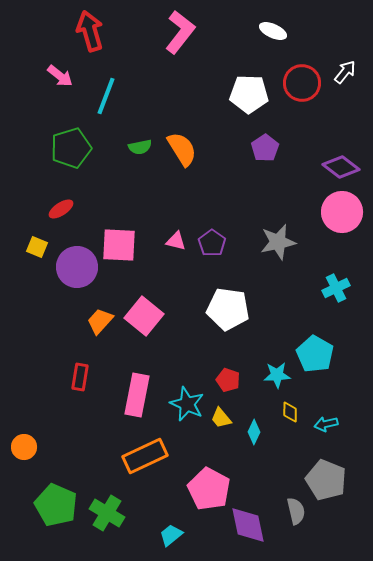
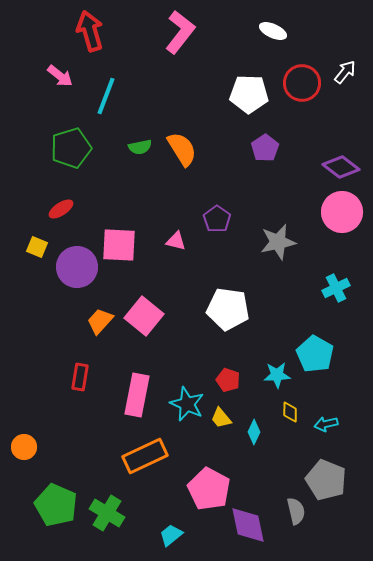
purple pentagon at (212, 243): moved 5 px right, 24 px up
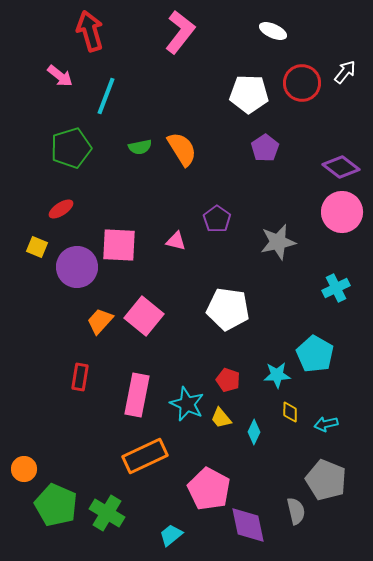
orange circle at (24, 447): moved 22 px down
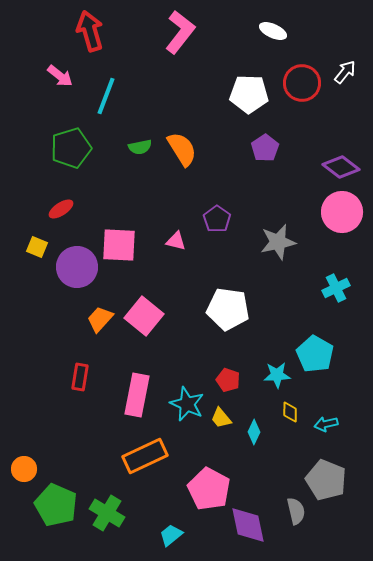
orange trapezoid at (100, 321): moved 2 px up
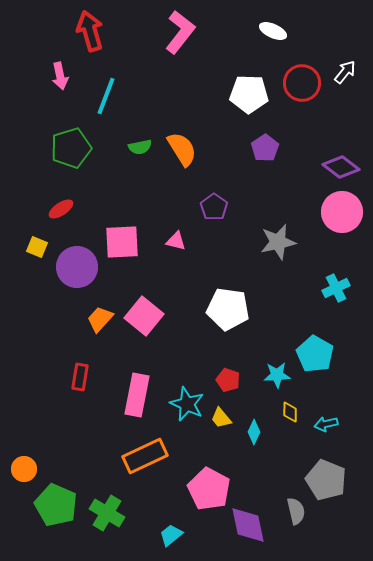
pink arrow at (60, 76): rotated 40 degrees clockwise
purple pentagon at (217, 219): moved 3 px left, 12 px up
pink square at (119, 245): moved 3 px right, 3 px up; rotated 6 degrees counterclockwise
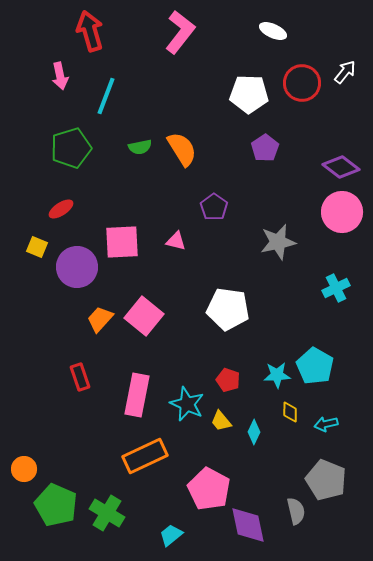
cyan pentagon at (315, 354): moved 12 px down
red rectangle at (80, 377): rotated 28 degrees counterclockwise
yellow trapezoid at (221, 418): moved 3 px down
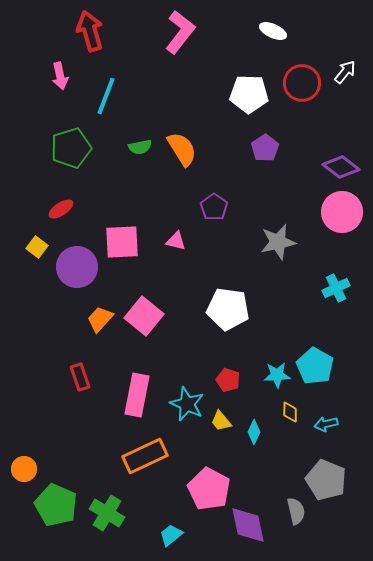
yellow square at (37, 247): rotated 15 degrees clockwise
